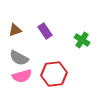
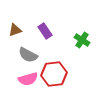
gray semicircle: moved 9 px right, 3 px up
pink semicircle: moved 6 px right, 3 px down
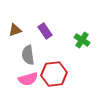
gray semicircle: rotated 54 degrees clockwise
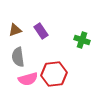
purple rectangle: moved 4 px left
green cross: rotated 14 degrees counterclockwise
gray semicircle: moved 10 px left, 2 px down
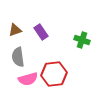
purple rectangle: moved 1 px down
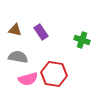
brown triangle: rotated 32 degrees clockwise
gray semicircle: rotated 108 degrees clockwise
red hexagon: rotated 15 degrees clockwise
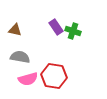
purple rectangle: moved 15 px right, 5 px up
green cross: moved 9 px left, 9 px up
gray semicircle: moved 2 px right
red hexagon: moved 2 px down
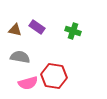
purple rectangle: moved 19 px left; rotated 21 degrees counterclockwise
pink semicircle: moved 4 px down
